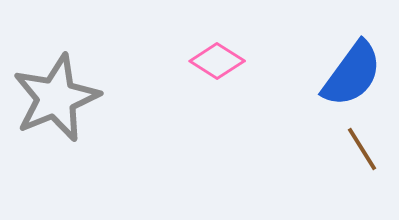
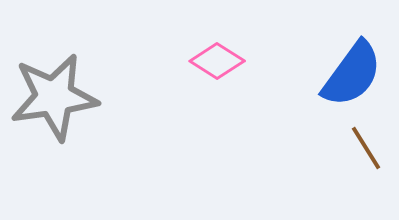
gray star: moved 2 px left, 1 px up; rotated 14 degrees clockwise
brown line: moved 4 px right, 1 px up
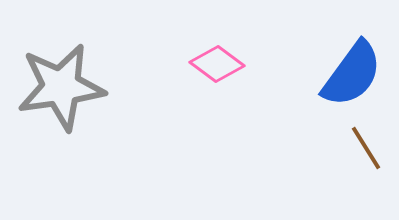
pink diamond: moved 3 px down; rotated 4 degrees clockwise
gray star: moved 7 px right, 10 px up
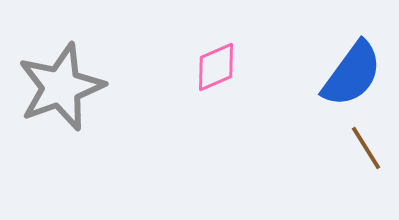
pink diamond: moved 1 px left, 3 px down; rotated 60 degrees counterclockwise
gray star: rotated 12 degrees counterclockwise
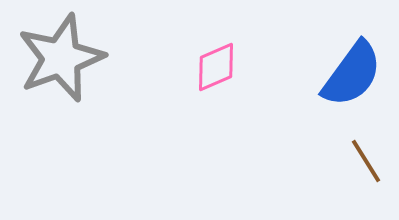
gray star: moved 29 px up
brown line: moved 13 px down
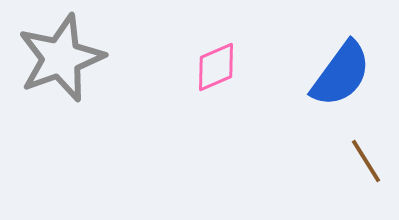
blue semicircle: moved 11 px left
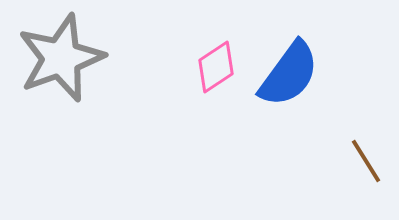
pink diamond: rotated 10 degrees counterclockwise
blue semicircle: moved 52 px left
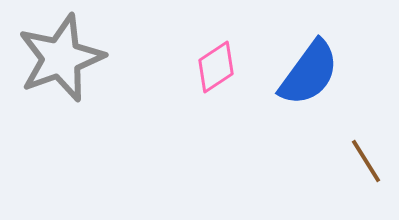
blue semicircle: moved 20 px right, 1 px up
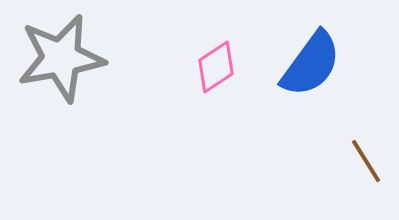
gray star: rotated 10 degrees clockwise
blue semicircle: moved 2 px right, 9 px up
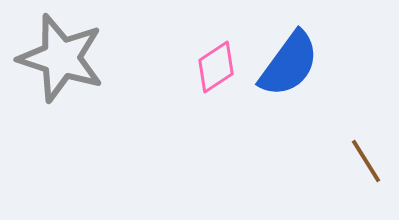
gray star: rotated 28 degrees clockwise
blue semicircle: moved 22 px left
